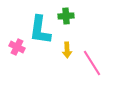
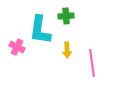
pink line: rotated 24 degrees clockwise
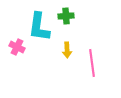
cyan L-shape: moved 1 px left, 3 px up
